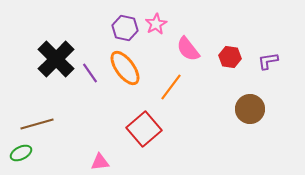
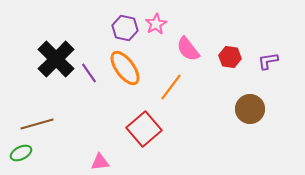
purple line: moved 1 px left
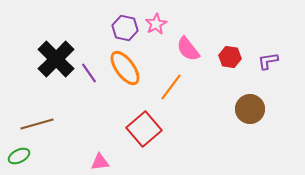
green ellipse: moved 2 px left, 3 px down
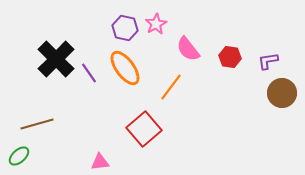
brown circle: moved 32 px right, 16 px up
green ellipse: rotated 15 degrees counterclockwise
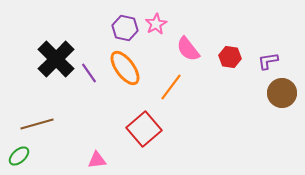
pink triangle: moved 3 px left, 2 px up
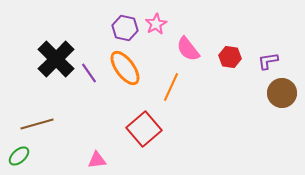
orange line: rotated 12 degrees counterclockwise
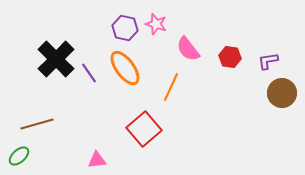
pink star: rotated 25 degrees counterclockwise
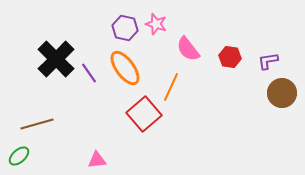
red square: moved 15 px up
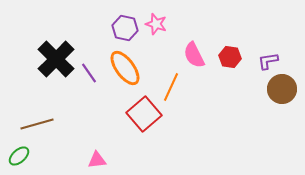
pink semicircle: moved 6 px right, 6 px down; rotated 12 degrees clockwise
brown circle: moved 4 px up
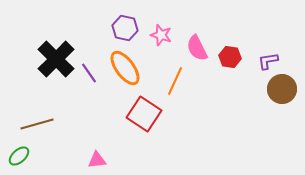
pink star: moved 5 px right, 11 px down
pink semicircle: moved 3 px right, 7 px up
orange line: moved 4 px right, 6 px up
red square: rotated 16 degrees counterclockwise
